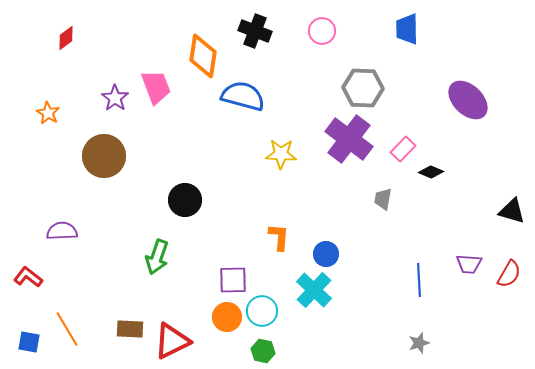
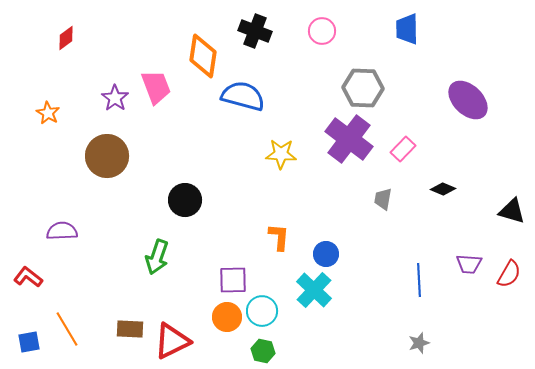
brown circle: moved 3 px right
black diamond: moved 12 px right, 17 px down
blue square: rotated 20 degrees counterclockwise
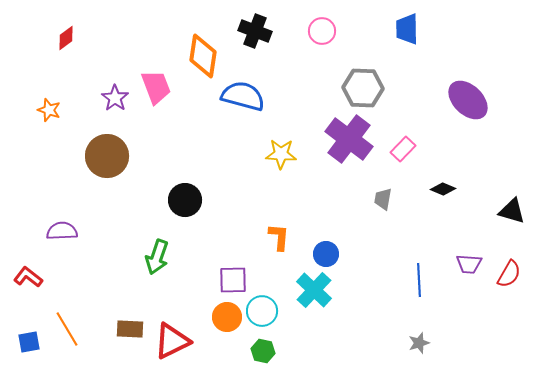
orange star: moved 1 px right, 3 px up; rotated 10 degrees counterclockwise
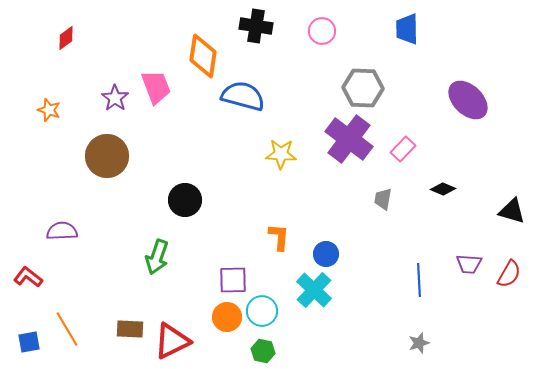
black cross: moved 1 px right, 5 px up; rotated 12 degrees counterclockwise
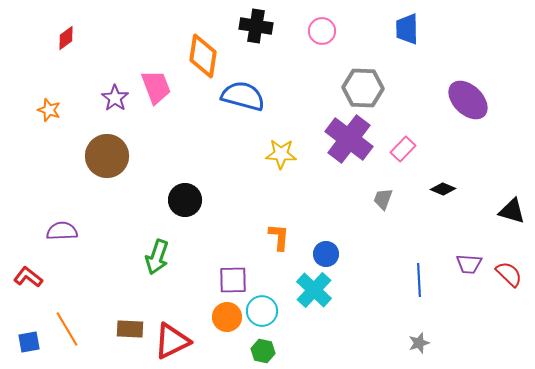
gray trapezoid: rotated 10 degrees clockwise
red semicircle: rotated 76 degrees counterclockwise
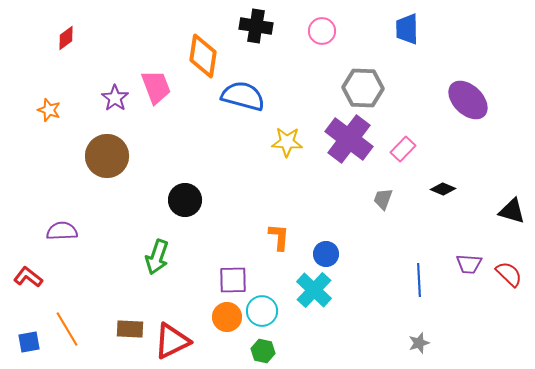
yellow star: moved 6 px right, 12 px up
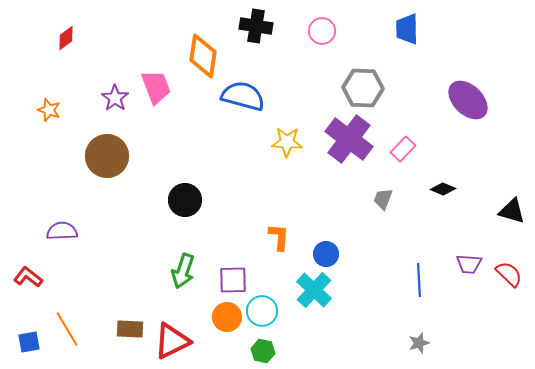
green arrow: moved 26 px right, 14 px down
